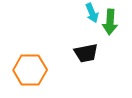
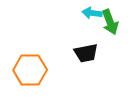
cyan arrow: rotated 120 degrees clockwise
green arrow: rotated 25 degrees counterclockwise
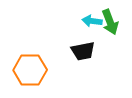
cyan arrow: moved 8 px down
black trapezoid: moved 3 px left, 2 px up
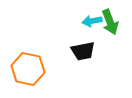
cyan arrow: rotated 18 degrees counterclockwise
orange hexagon: moved 2 px left, 1 px up; rotated 12 degrees clockwise
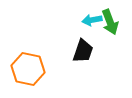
cyan arrow: moved 1 px up
black trapezoid: rotated 60 degrees counterclockwise
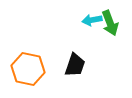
green arrow: moved 1 px down
black trapezoid: moved 8 px left, 14 px down
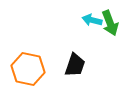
cyan arrow: rotated 24 degrees clockwise
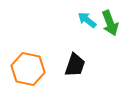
cyan arrow: moved 5 px left; rotated 24 degrees clockwise
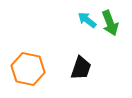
black trapezoid: moved 6 px right, 3 px down
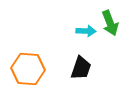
cyan arrow: moved 1 px left, 11 px down; rotated 144 degrees clockwise
orange hexagon: rotated 8 degrees counterclockwise
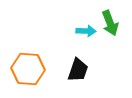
black trapezoid: moved 3 px left, 2 px down
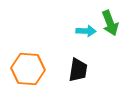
black trapezoid: rotated 10 degrees counterclockwise
